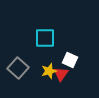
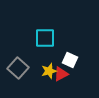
red triangle: rotated 28 degrees clockwise
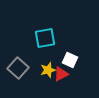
cyan square: rotated 10 degrees counterclockwise
yellow star: moved 1 px left, 1 px up
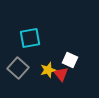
cyan square: moved 15 px left
red triangle: rotated 42 degrees counterclockwise
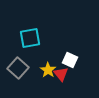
yellow star: rotated 21 degrees counterclockwise
